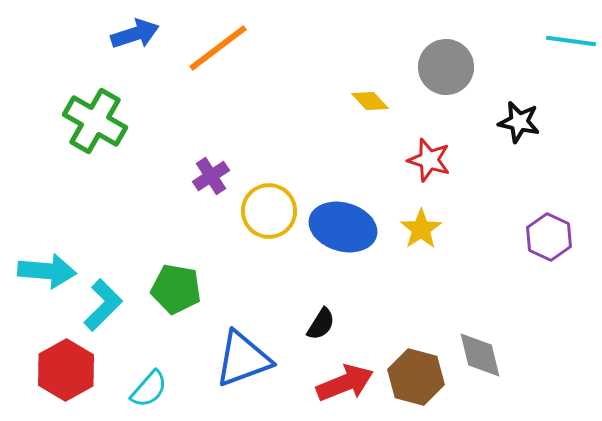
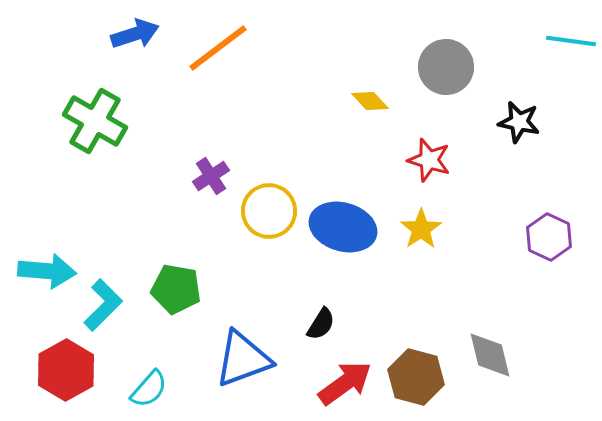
gray diamond: moved 10 px right
red arrow: rotated 14 degrees counterclockwise
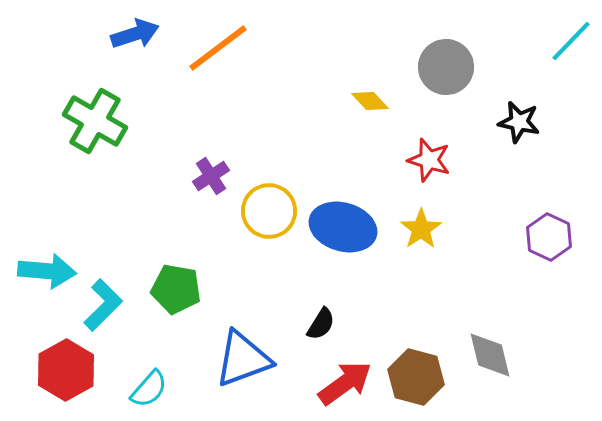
cyan line: rotated 54 degrees counterclockwise
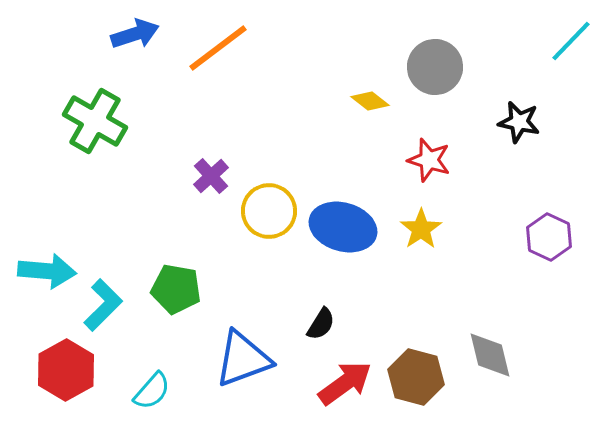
gray circle: moved 11 px left
yellow diamond: rotated 9 degrees counterclockwise
purple cross: rotated 9 degrees counterclockwise
cyan semicircle: moved 3 px right, 2 px down
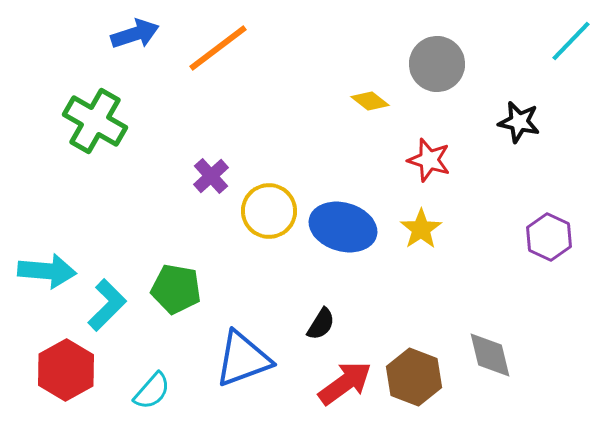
gray circle: moved 2 px right, 3 px up
cyan L-shape: moved 4 px right
brown hexagon: moved 2 px left; rotated 6 degrees clockwise
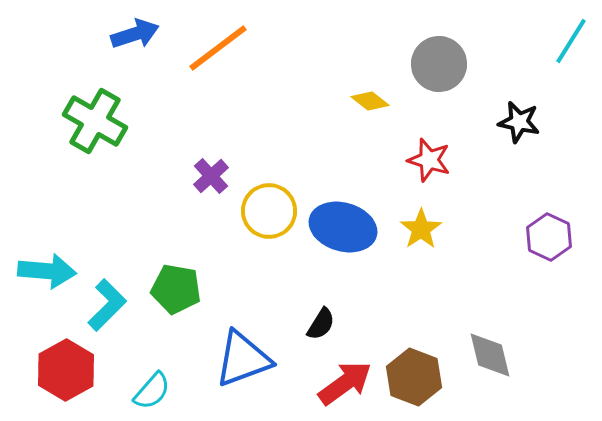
cyan line: rotated 12 degrees counterclockwise
gray circle: moved 2 px right
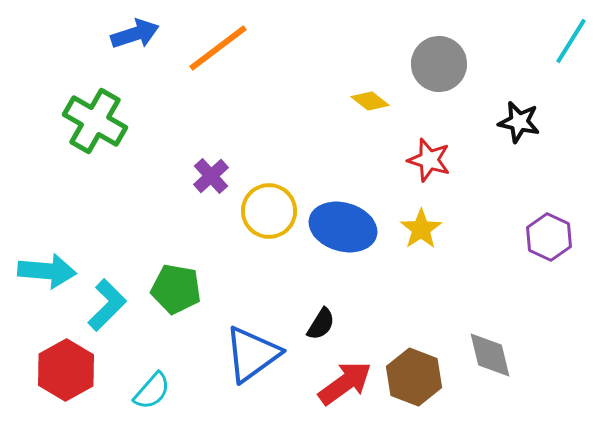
blue triangle: moved 9 px right, 5 px up; rotated 16 degrees counterclockwise
